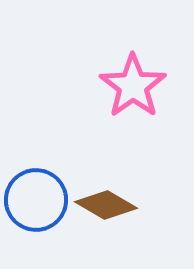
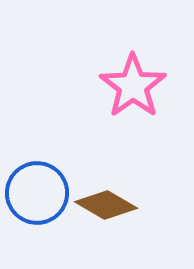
blue circle: moved 1 px right, 7 px up
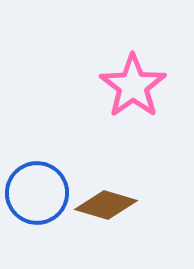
brown diamond: rotated 14 degrees counterclockwise
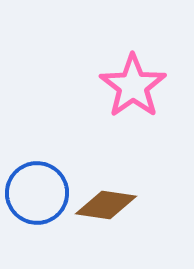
brown diamond: rotated 8 degrees counterclockwise
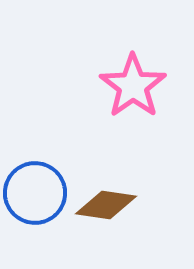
blue circle: moved 2 px left
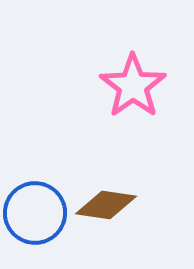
blue circle: moved 20 px down
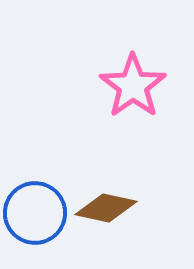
brown diamond: moved 3 px down; rotated 4 degrees clockwise
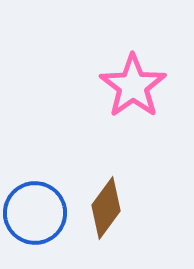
brown diamond: rotated 66 degrees counterclockwise
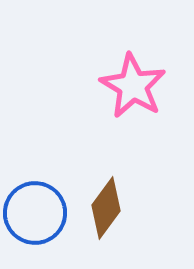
pink star: rotated 6 degrees counterclockwise
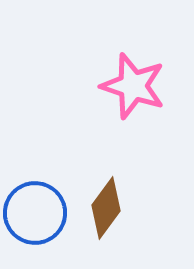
pink star: rotated 12 degrees counterclockwise
